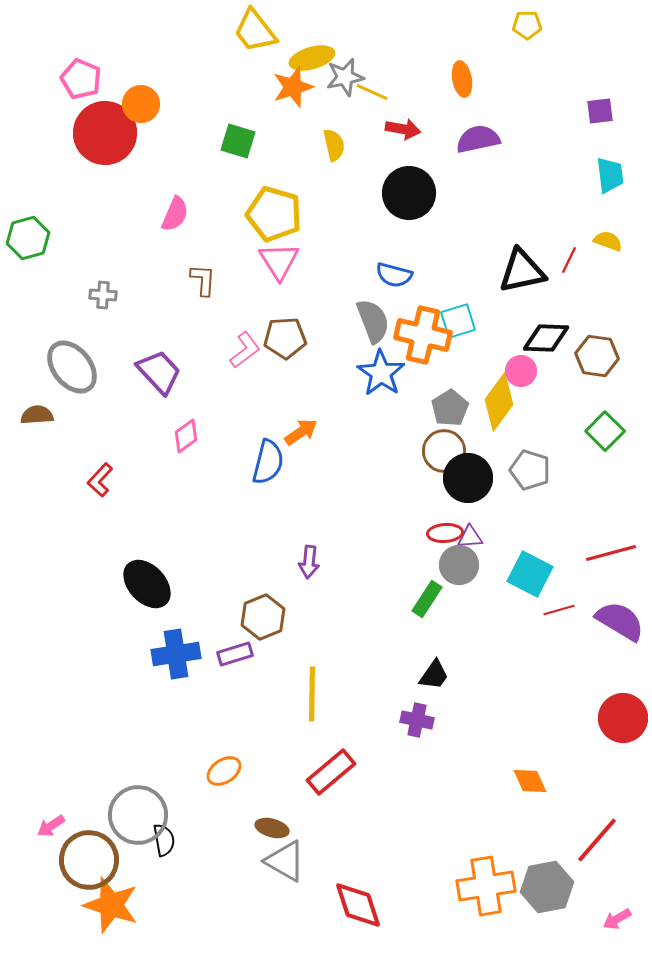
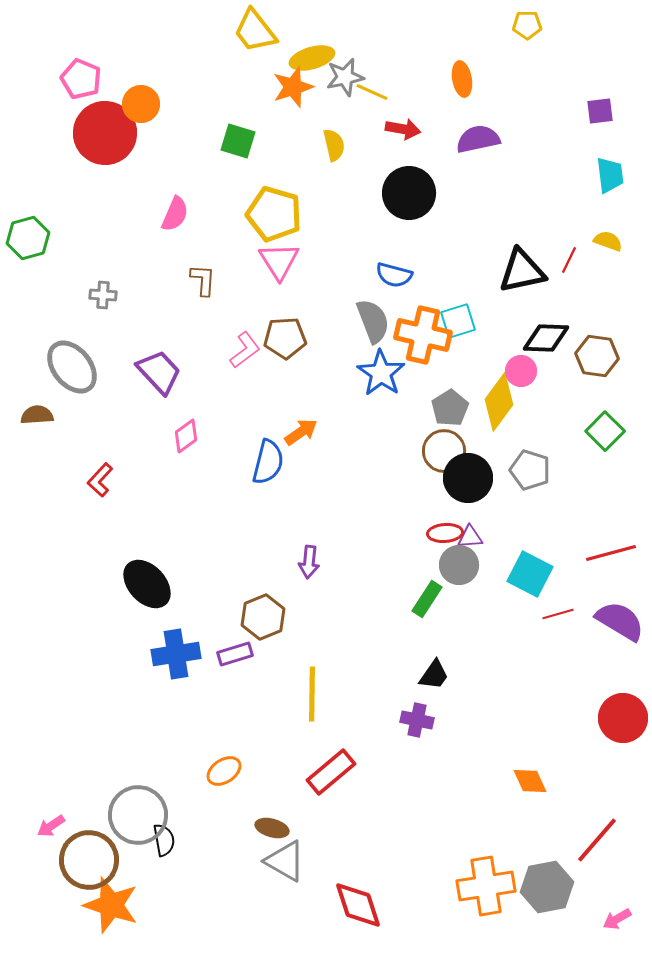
red line at (559, 610): moved 1 px left, 4 px down
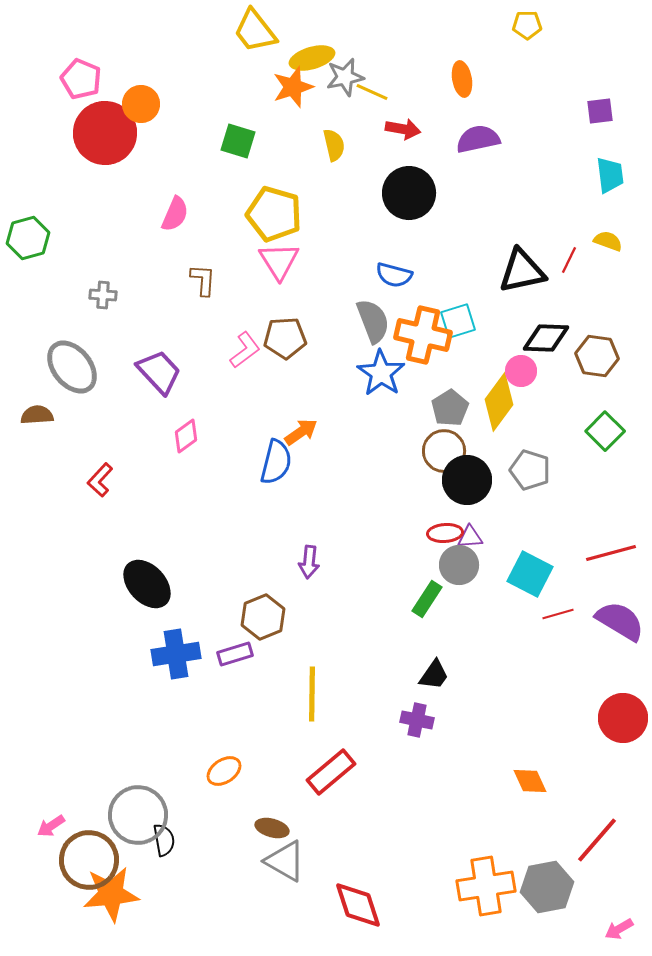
blue semicircle at (268, 462): moved 8 px right
black circle at (468, 478): moved 1 px left, 2 px down
orange star at (111, 905): moved 11 px up; rotated 24 degrees counterclockwise
pink arrow at (617, 919): moved 2 px right, 10 px down
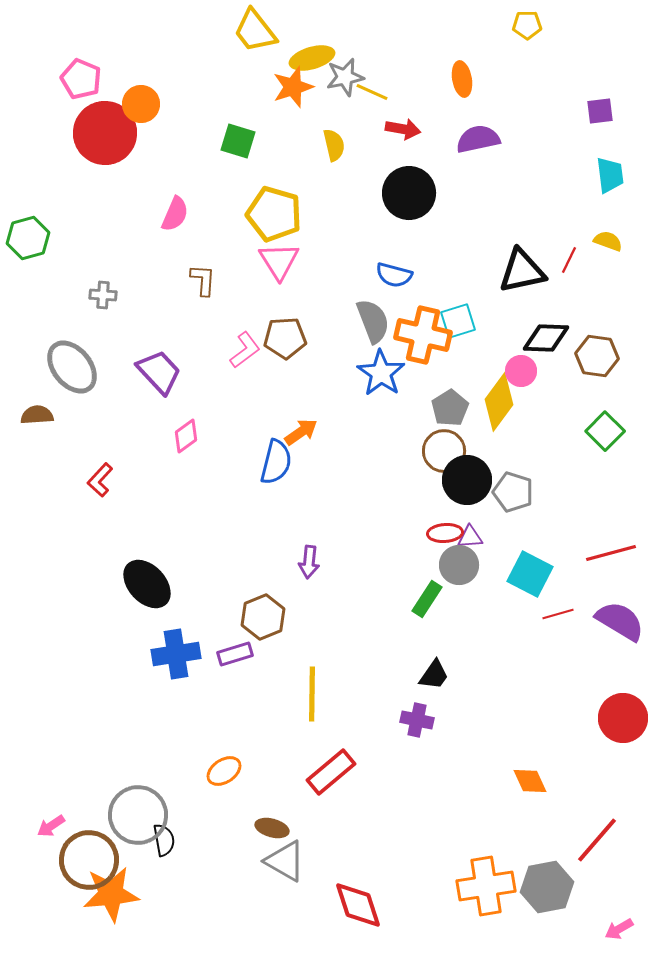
gray pentagon at (530, 470): moved 17 px left, 22 px down
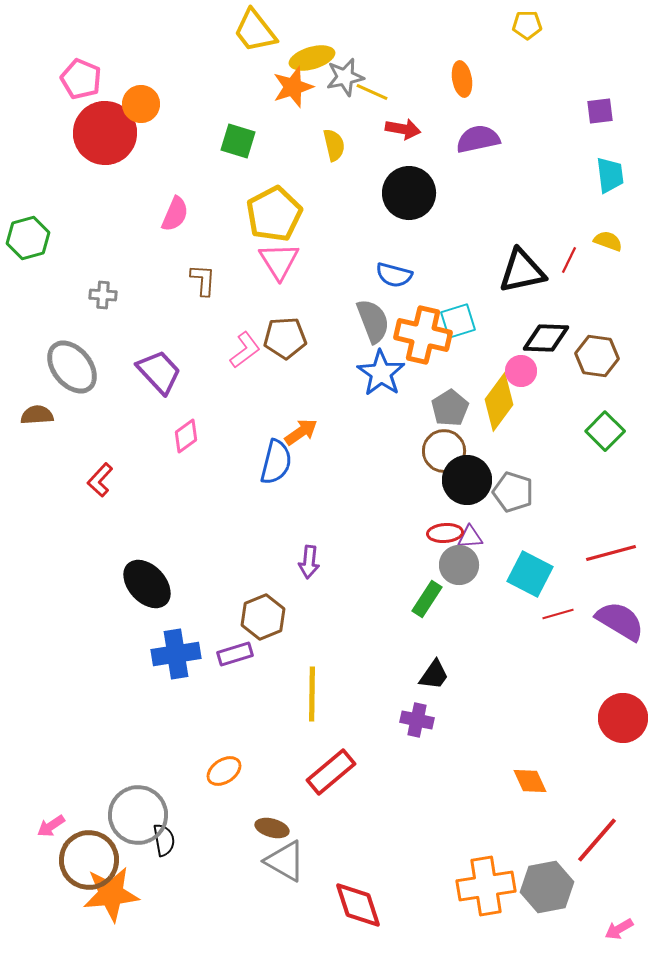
yellow pentagon at (274, 214): rotated 28 degrees clockwise
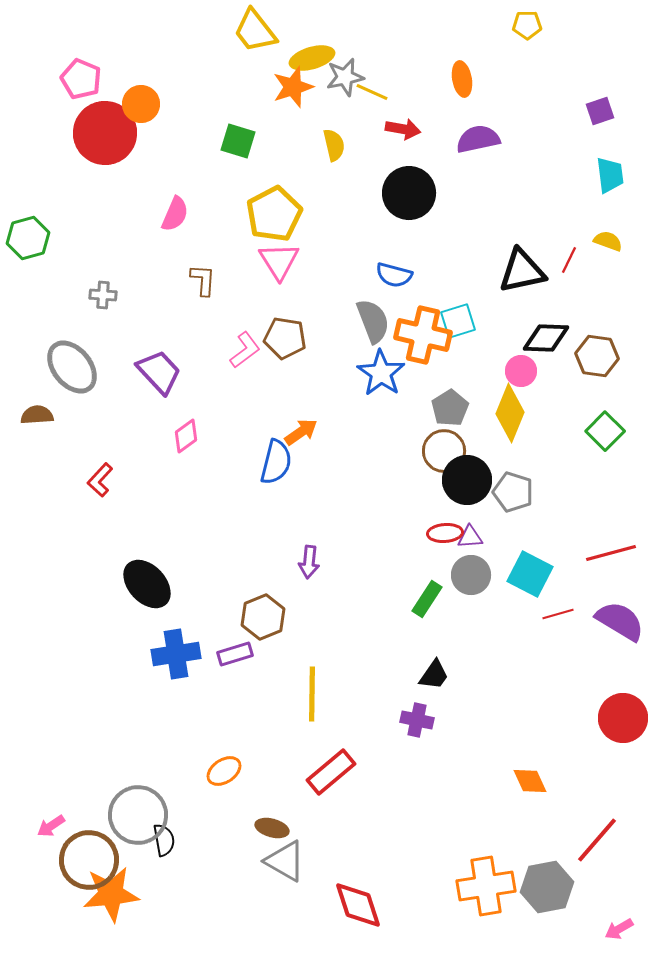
purple square at (600, 111): rotated 12 degrees counterclockwise
brown pentagon at (285, 338): rotated 12 degrees clockwise
yellow diamond at (499, 402): moved 11 px right, 11 px down; rotated 14 degrees counterclockwise
gray circle at (459, 565): moved 12 px right, 10 px down
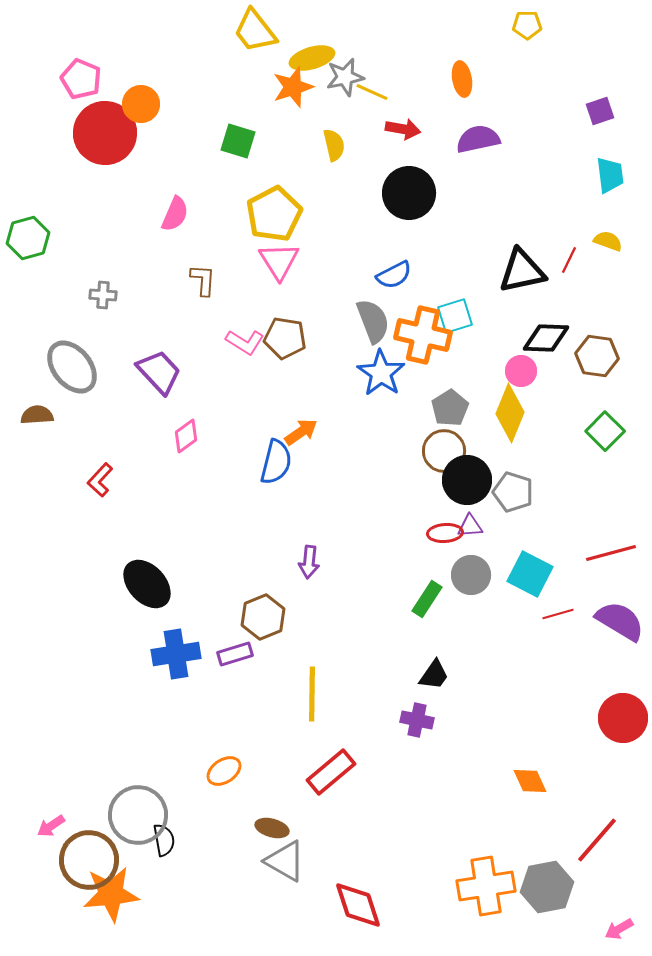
blue semicircle at (394, 275): rotated 42 degrees counterclockwise
cyan square at (458, 321): moved 3 px left, 5 px up
pink L-shape at (245, 350): moved 8 px up; rotated 69 degrees clockwise
purple triangle at (470, 537): moved 11 px up
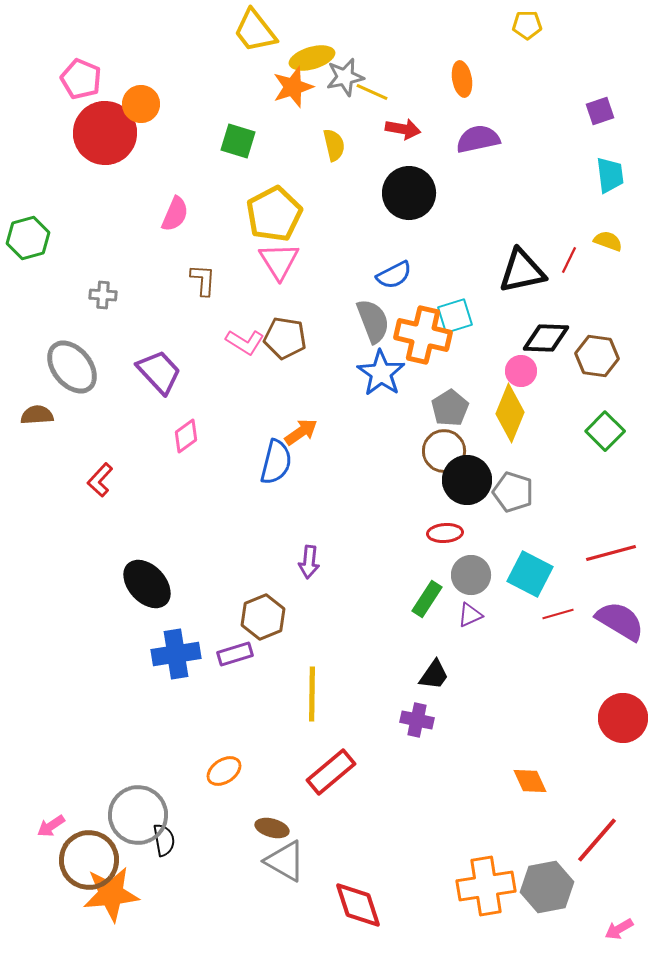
purple triangle at (470, 526): moved 89 px down; rotated 20 degrees counterclockwise
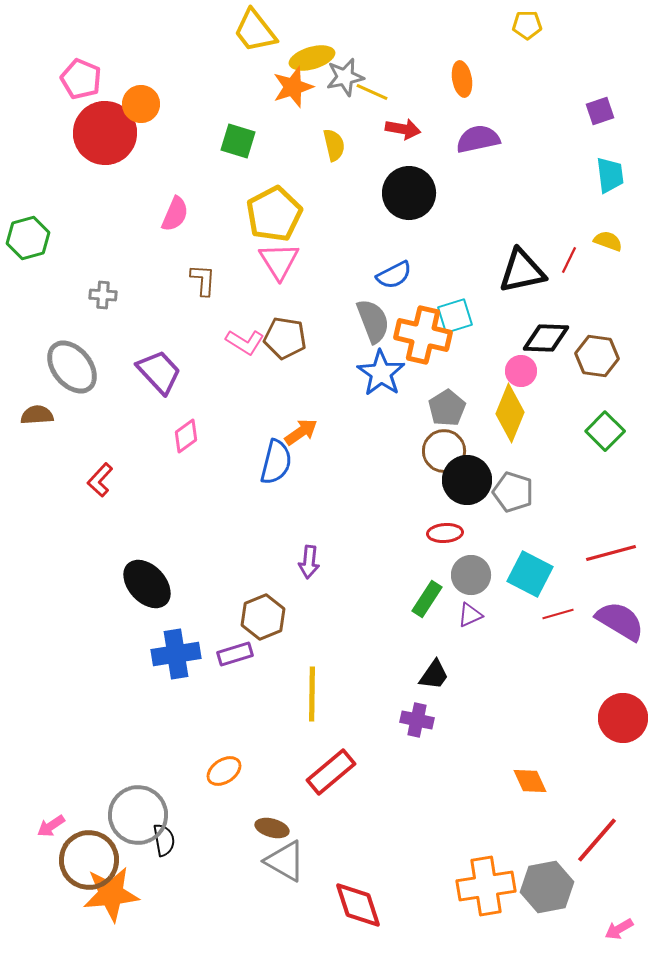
gray pentagon at (450, 408): moved 3 px left
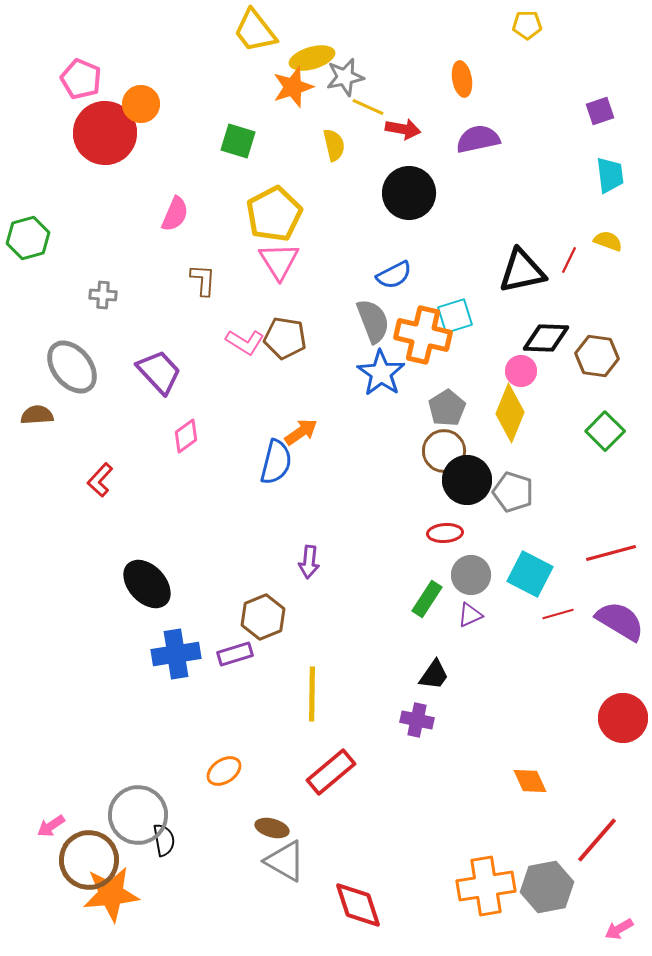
yellow line at (372, 92): moved 4 px left, 15 px down
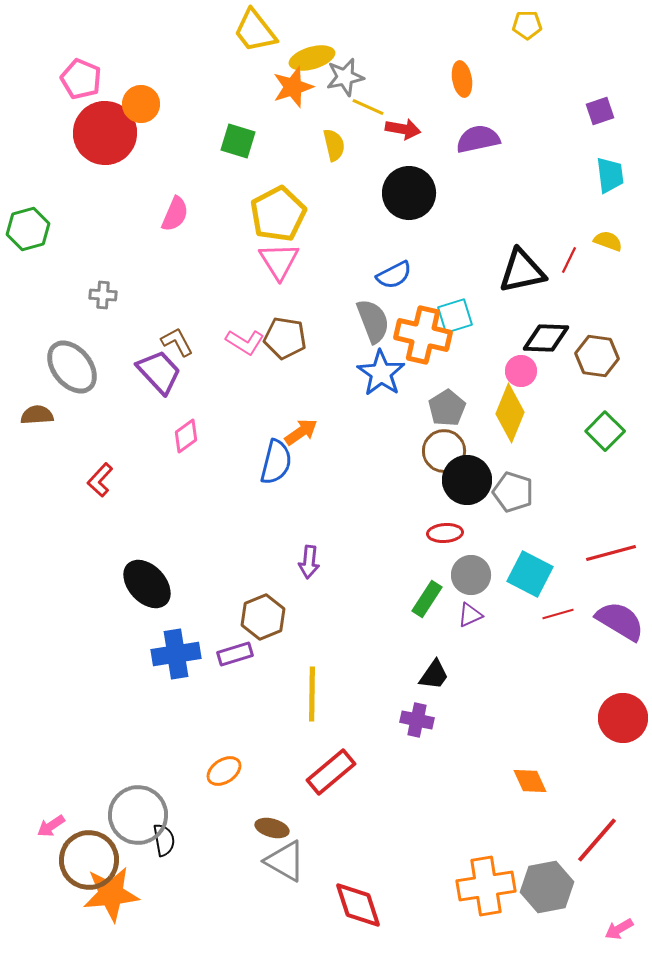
yellow pentagon at (274, 214): moved 4 px right
green hexagon at (28, 238): moved 9 px up
brown L-shape at (203, 280): moved 26 px left, 62 px down; rotated 32 degrees counterclockwise
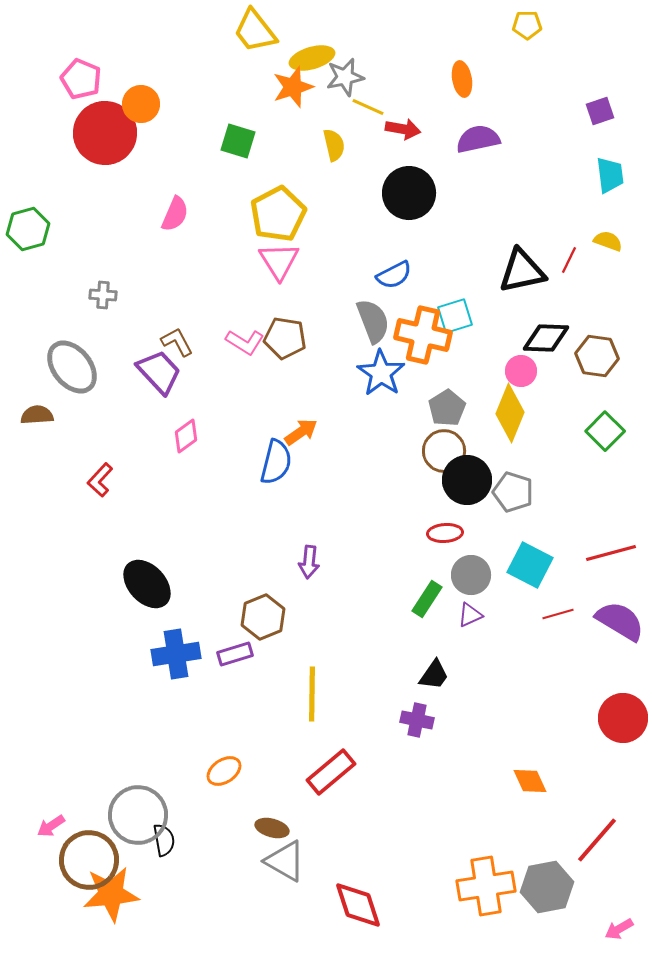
cyan square at (530, 574): moved 9 px up
